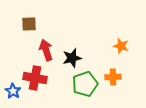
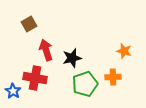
brown square: rotated 28 degrees counterclockwise
orange star: moved 3 px right, 5 px down
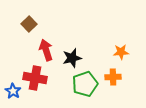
brown square: rotated 14 degrees counterclockwise
orange star: moved 3 px left, 1 px down; rotated 21 degrees counterclockwise
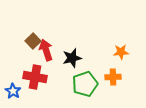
brown square: moved 4 px right, 17 px down
red cross: moved 1 px up
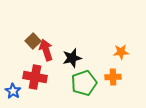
green pentagon: moved 1 px left, 1 px up
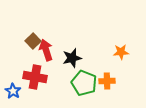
orange cross: moved 6 px left, 4 px down
green pentagon: rotated 30 degrees counterclockwise
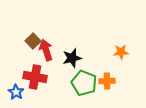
blue star: moved 3 px right, 1 px down
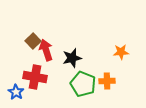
green pentagon: moved 1 px left, 1 px down
